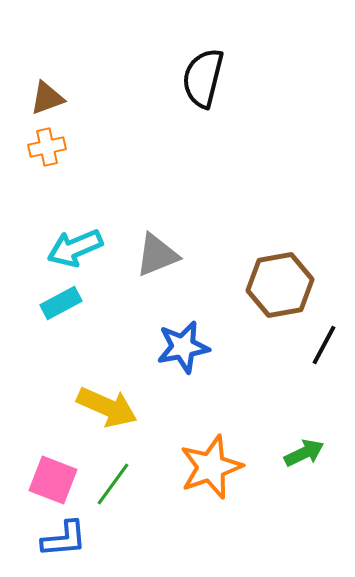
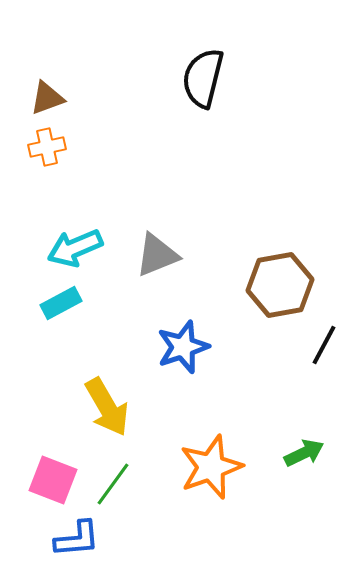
blue star: rotated 8 degrees counterclockwise
yellow arrow: rotated 36 degrees clockwise
blue L-shape: moved 13 px right
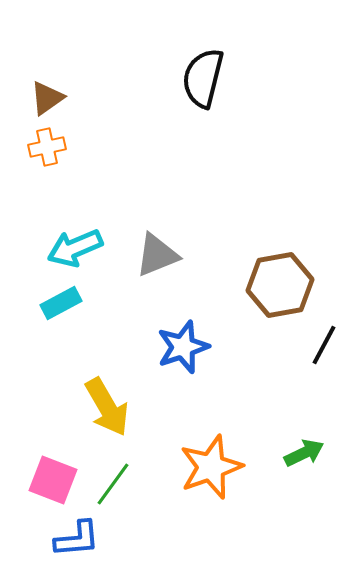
brown triangle: rotated 15 degrees counterclockwise
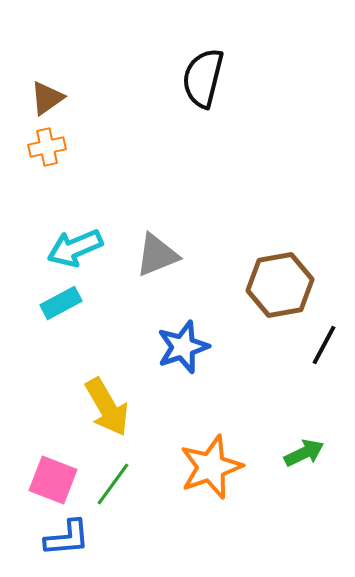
blue L-shape: moved 10 px left, 1 px up
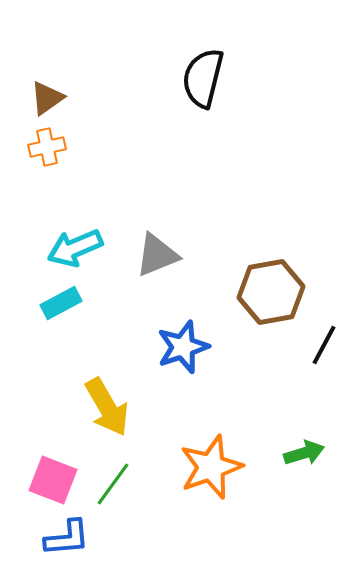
brown hexagon: moved 9 px left, 7 px down
green arrow: rotated 9 degrees clockwise
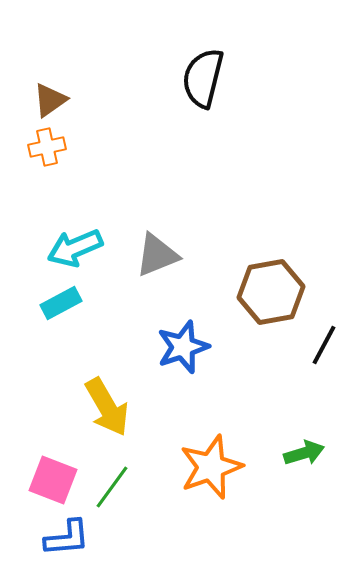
brown triangle: moved 3 px right, 2 px down
green line: moved 1 px left, 3 px down
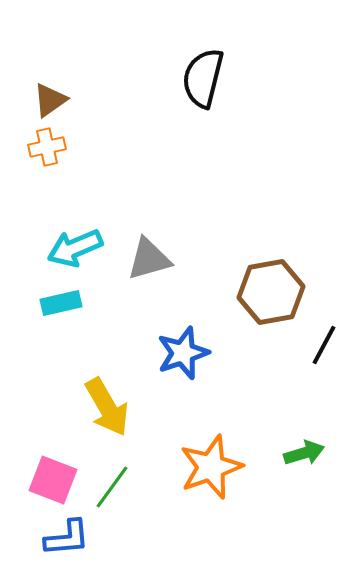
gray triangle: moved 8 px left, 4 px down; rotated 6 degrees clockwise
cyan rectangle: rotated 15 degrees clockwise
blue star: moved 6 px down
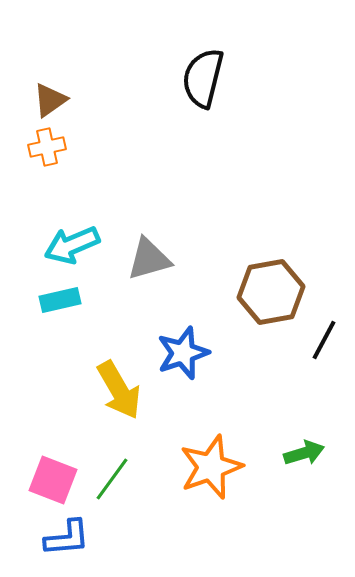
cyan arrow: moved 3 px left, 3 px up
cyan rectangle: moved 1 px left, 3 px up
black line: moved 5 px up
yellow arrow: moved 12 px right, 17 px up
green line: moved 8 px up
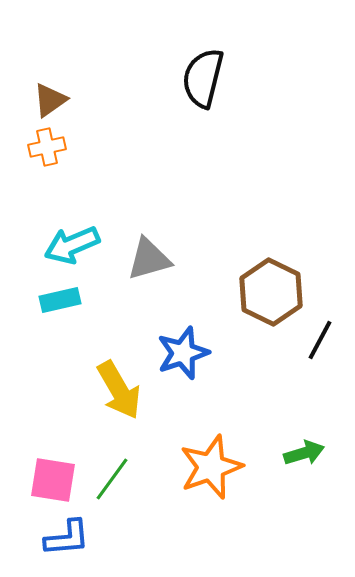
brown hexagon: rotated 24 degrees counterclockwise
black line: moved 4 px left
pink square: rotated 12 degrees counterclockwise
